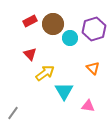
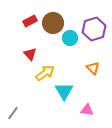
brown circle: moved 1 px up
pink triangle: moved 1 px left, 4 px down
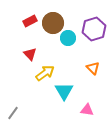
cyan circle: moved 2 px left
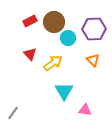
brown circle: moved 1 px right, 1 px up
purple hexagon: rotated 15 degrees clockwise
orange triangle: moved 8 px up
yellow arrow: moved 8 px right, 10 px up
pink triangle: moved 2 px left
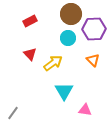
brown circle: moved 17 px right, 8 px up
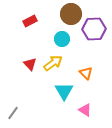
cyan circle: moved 6 px left, 1 px down
red triangle: moved 10 px down
orange triangle: moved 7 px left, 13 px down
pink triangle: rotated 24 degrees clockwise
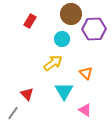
red rectangle: rotated 32 degrees counterclockwise
red triangle: moved 3 px left, 30 px down
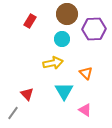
brown circle: moved 4 px left
yellow arrow: rotated 24 degrees clockwise
